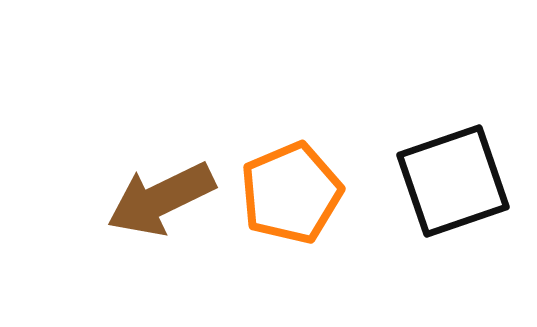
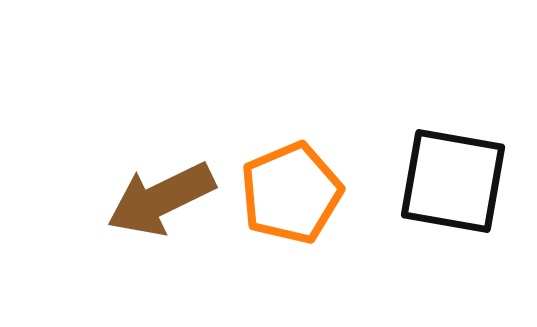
black square: rotated 29 degrees clockwise
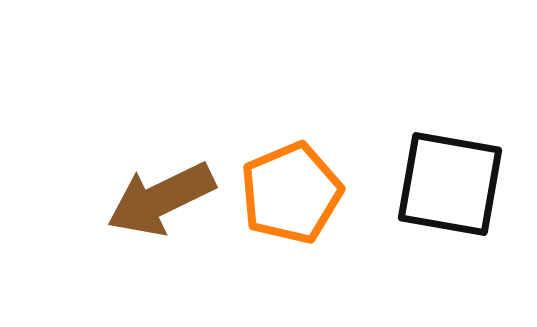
black square: moved 3 px left, 3 px down
